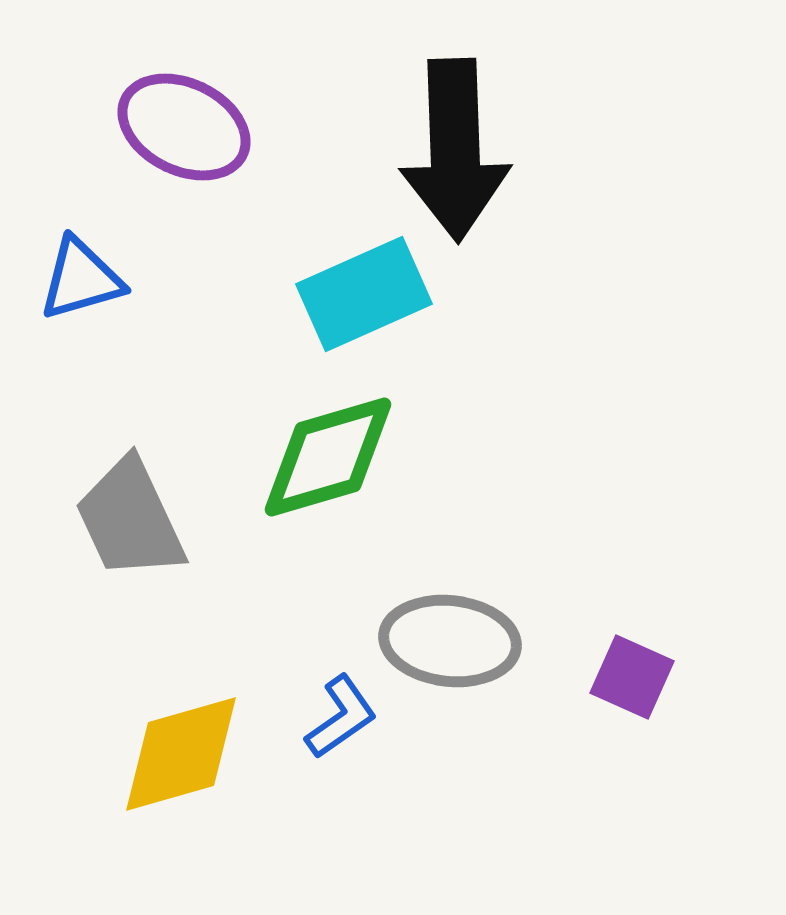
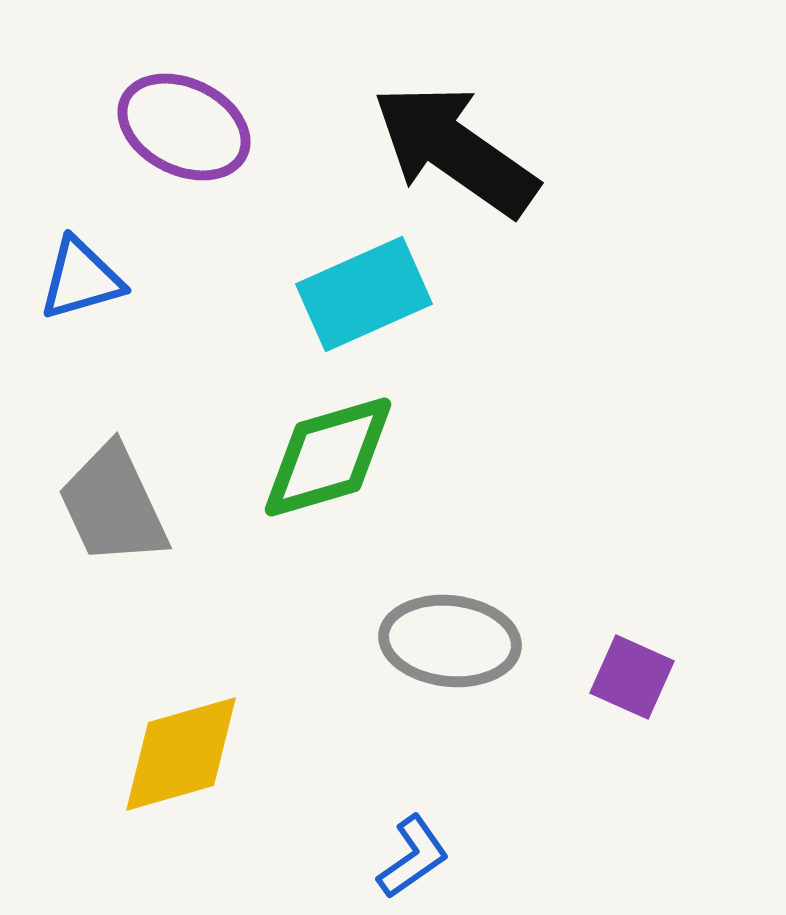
black arrow: rotated 127 degrees clockwise
gray trapezoid: moved 17 px left, 14 px up
blue L-shape: moved 72 px right, 140 px down
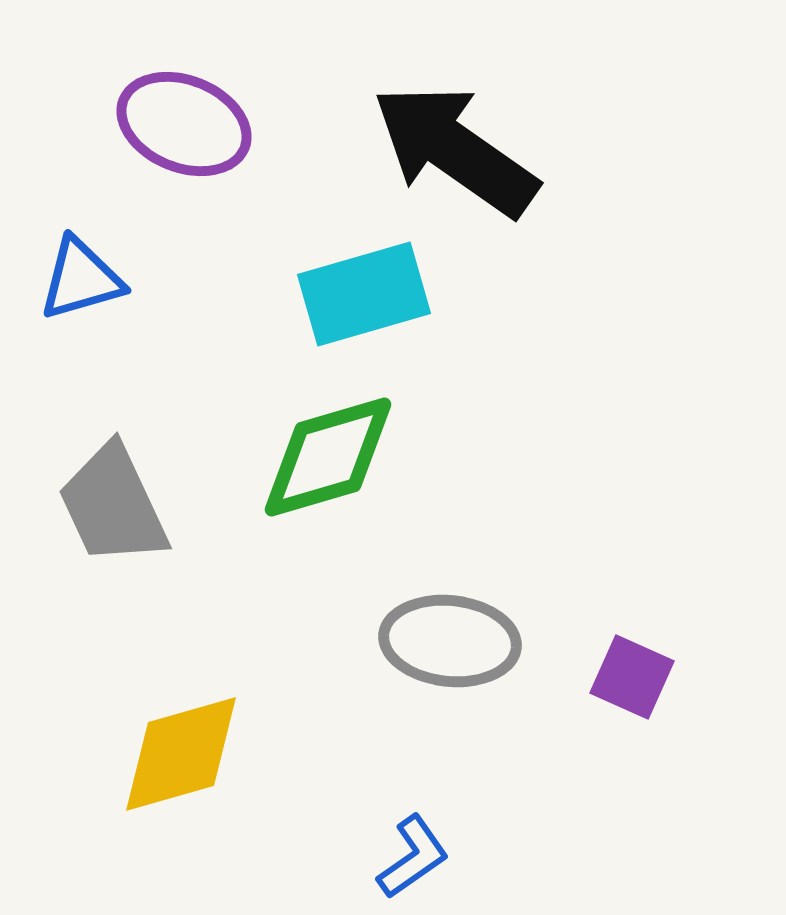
purple ellipse: moved 3 px up; rotated 4 degrees counterclockwise
cyan rectangle: rotated 8 degrees clockwise
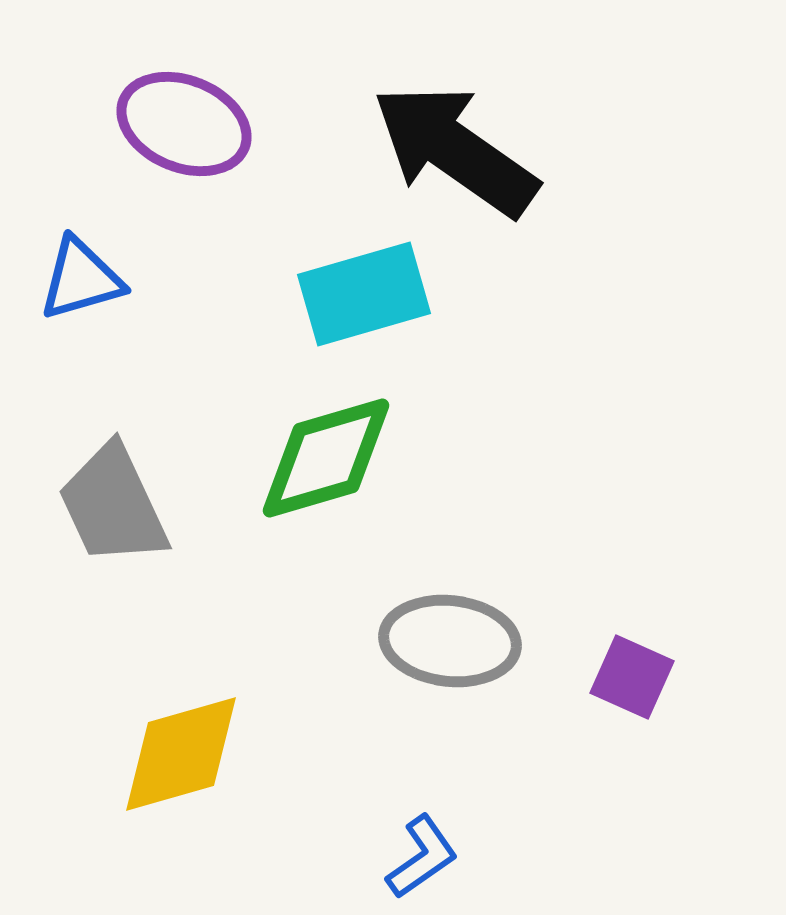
green diamond: moved 2 px left, 1 px down
blue L-shape: moved 9 px right
